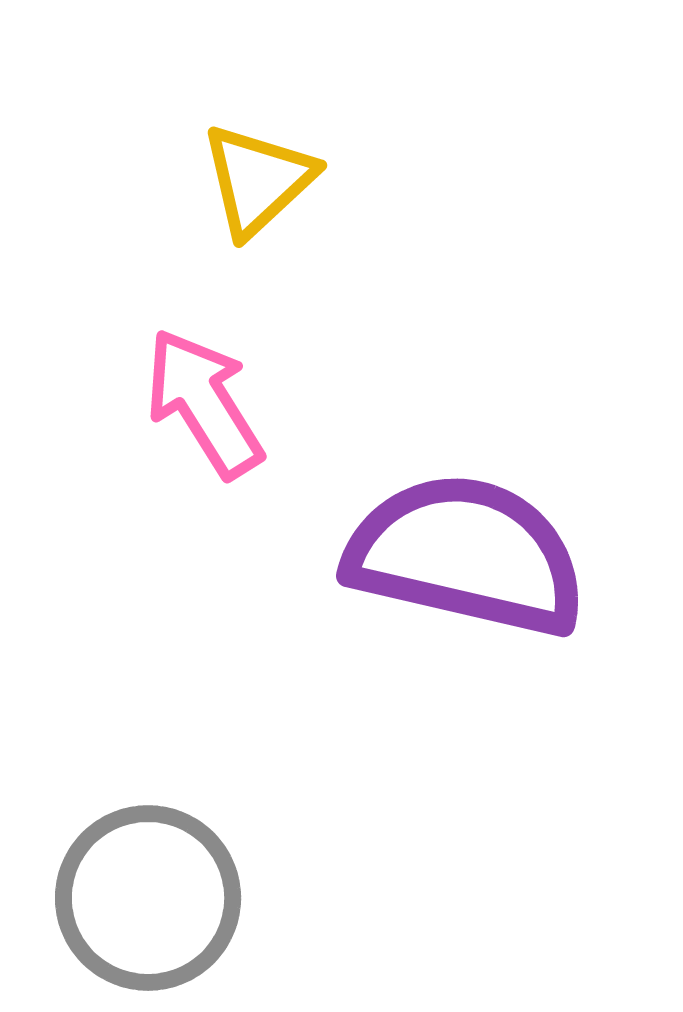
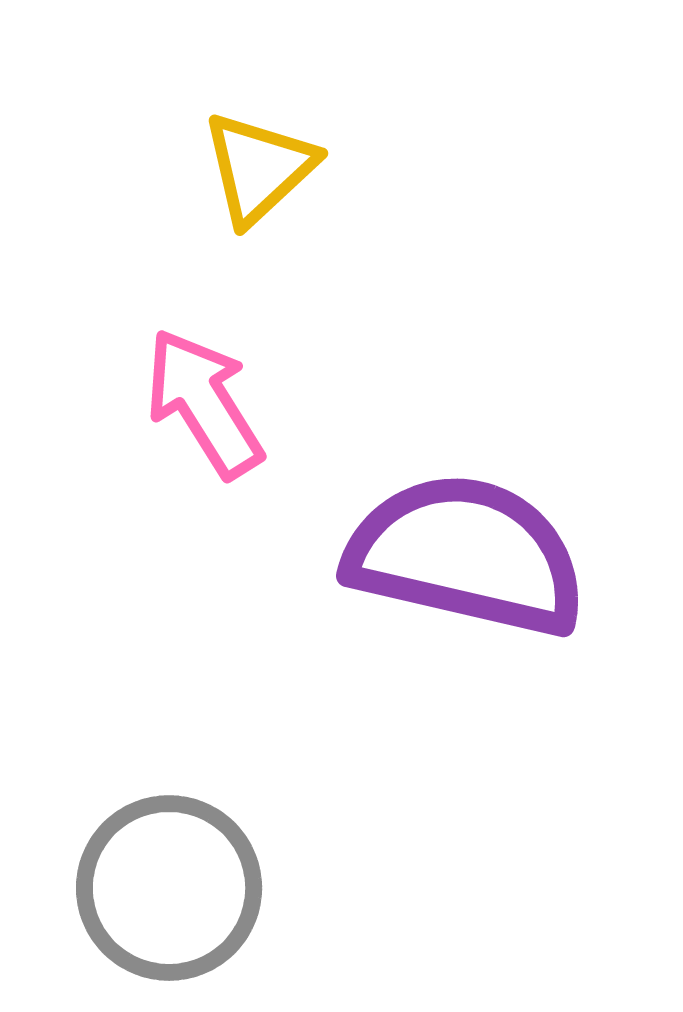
yellow triangle: moved 1 px right, 12 px up
gray circle: moved 21 px right, 10 px up
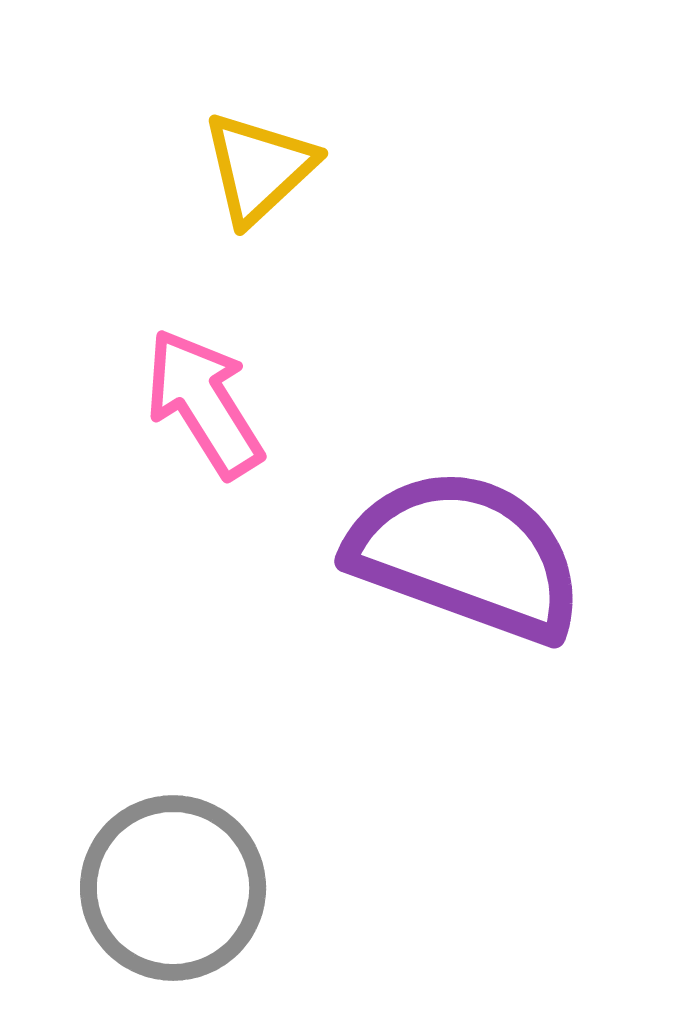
purple semicircle: rotated 7 degrees clockwise
gray circle: moved 4 px right
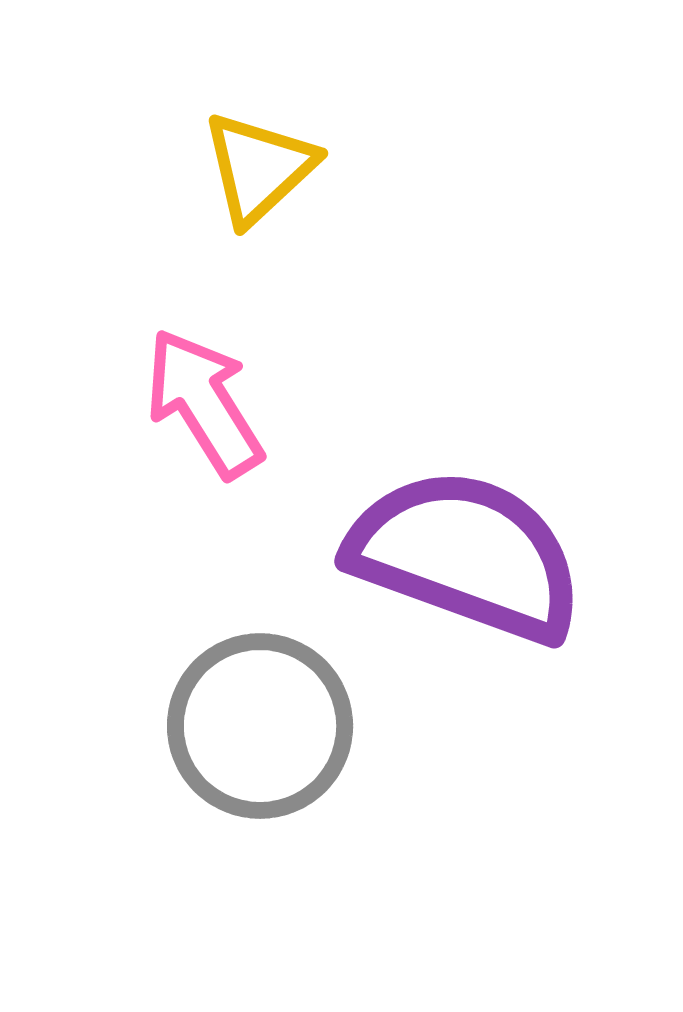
gray circle: moved 87 px right, 162 px up
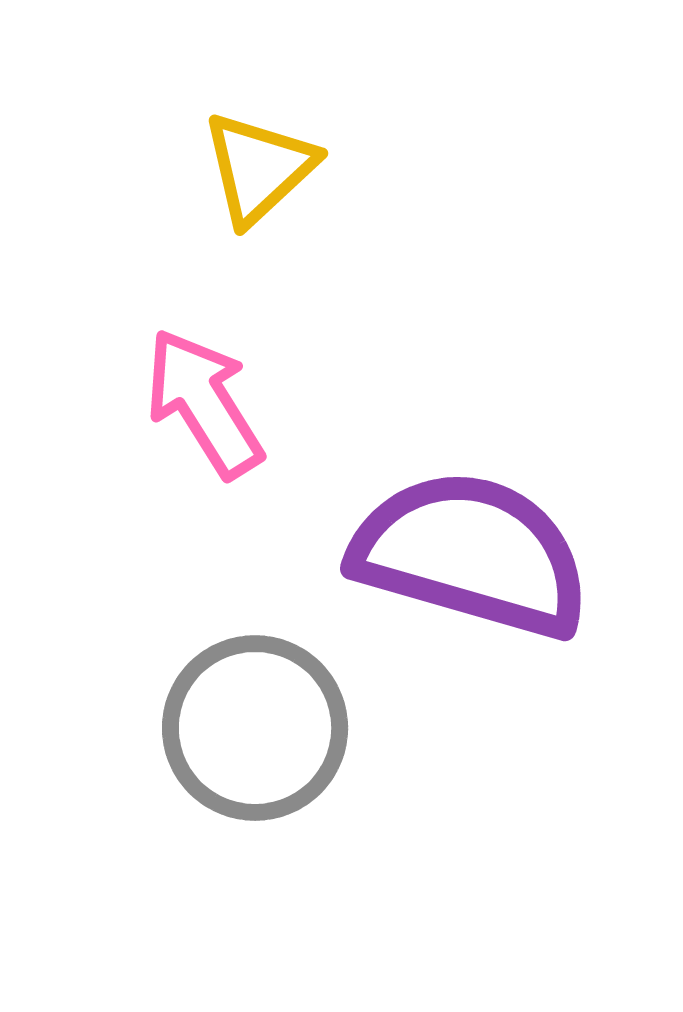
purple semicircle: moved 5 px right, 1 px up; rotated 4 degrees counterclockwise
gray circle: moved 5 px left, 2 px down
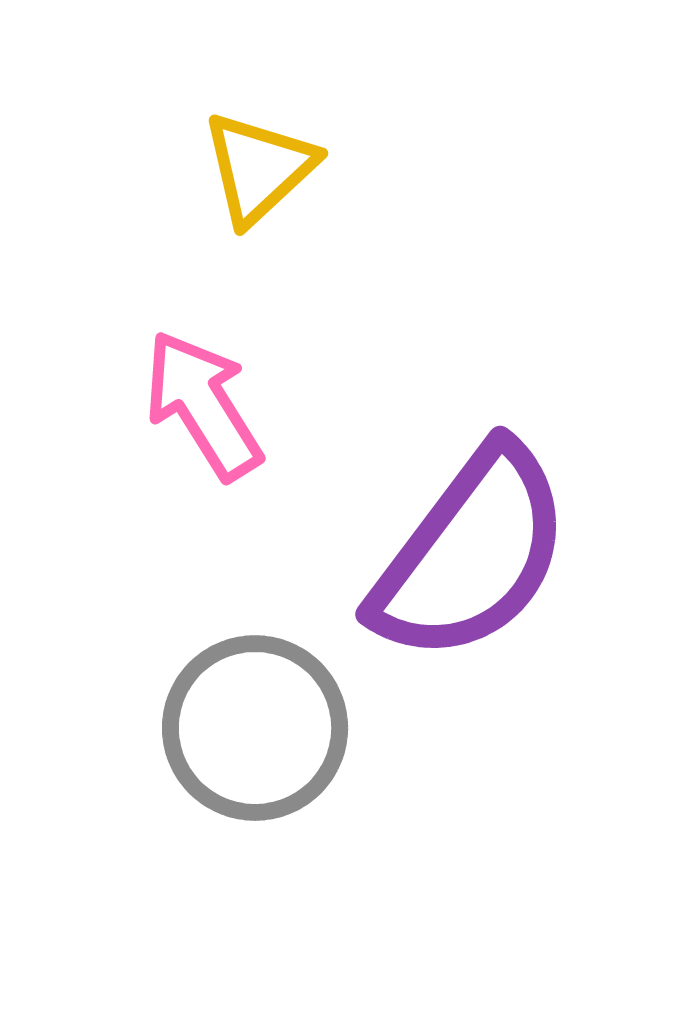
pink arrow: moved 1 px left, 2 px down
purple semicircle: rotated 111 degrees clockwise
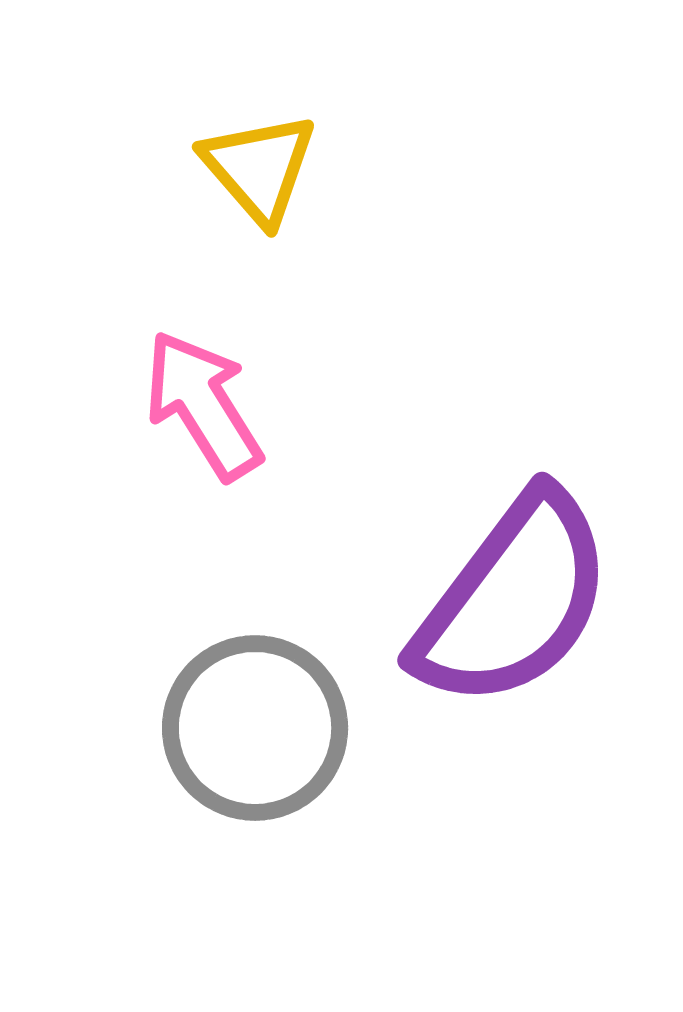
yellow triangle: rotated 28 degrees counterclockwise
purple semicircle: moved 42 px right, 46 px down
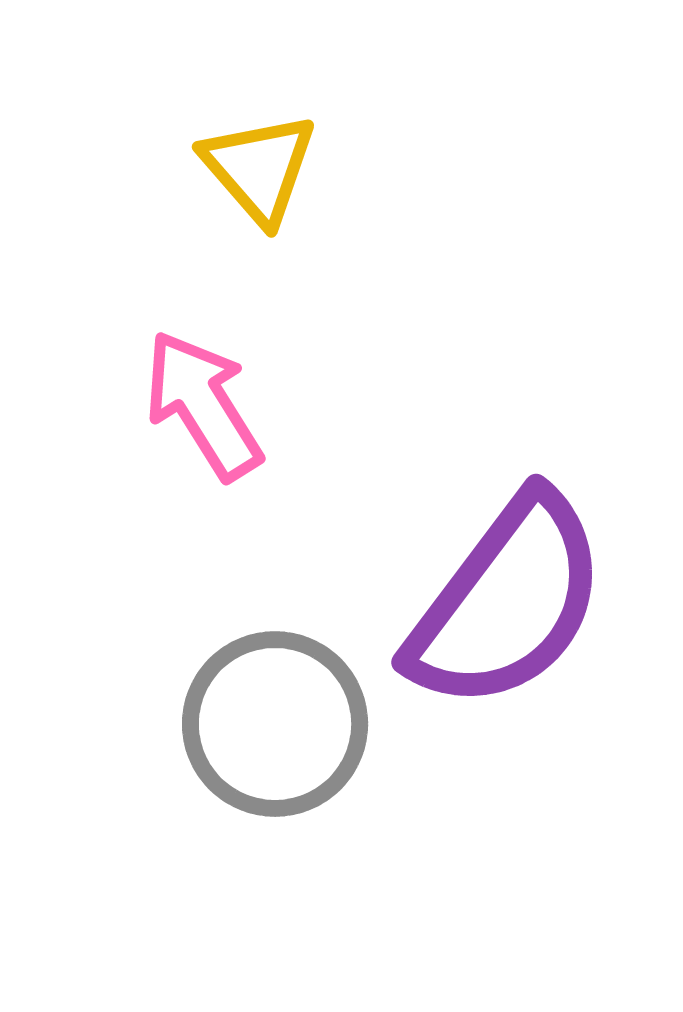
purple semicircle: moved 6 px left, 2 px down
gray circle: moved 20 px right, 4 px up
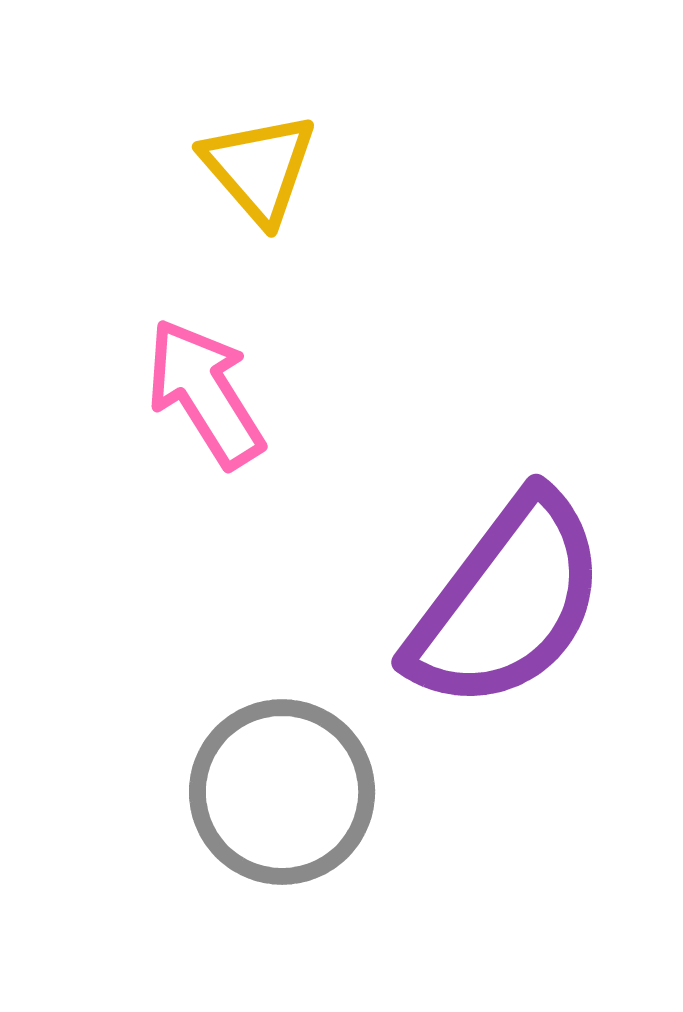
pink arrow: moved 2 px right, 12 px up
gray circle: moved 7 px right, 68 px down
